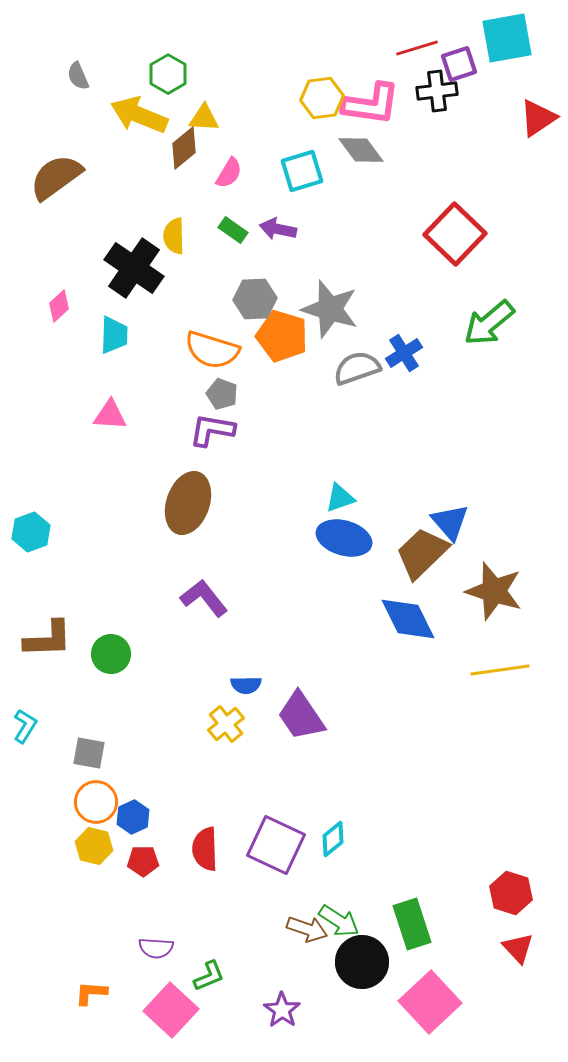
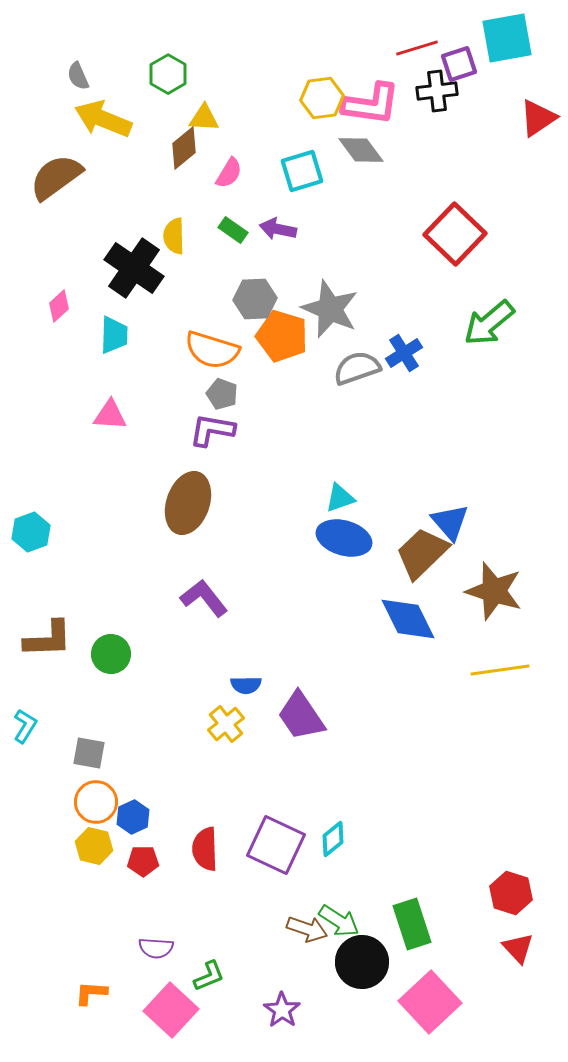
yellow arrow at (139, 115): moved 36 px left, 4 px down
gray star at (330, 309): rotated 6 degrees clockwise
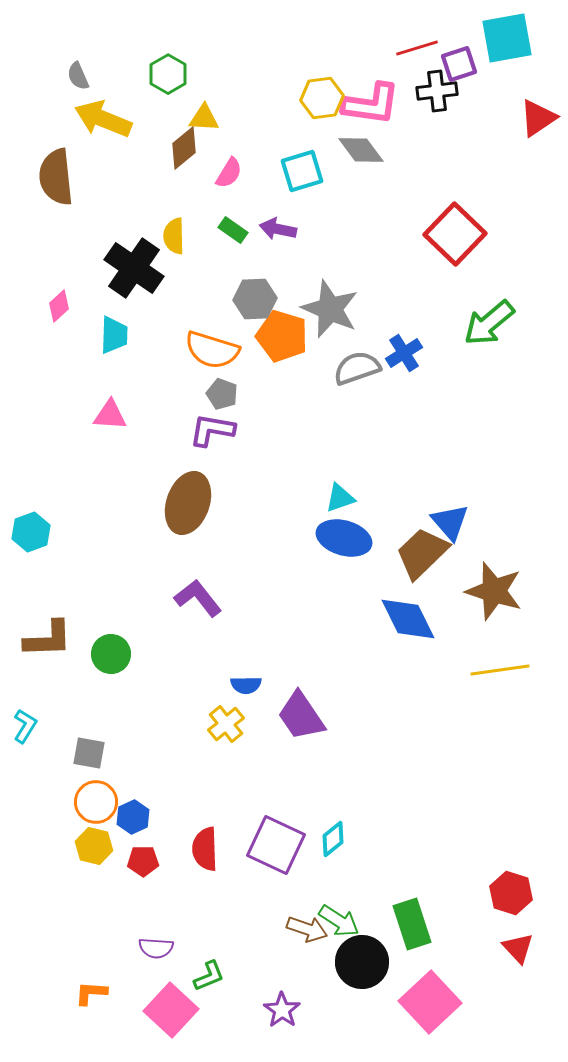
brown semicircle at (56, 177): rotated 60 degrees counterclockwise
purple L-shape at (204, 598): moved 6 px left
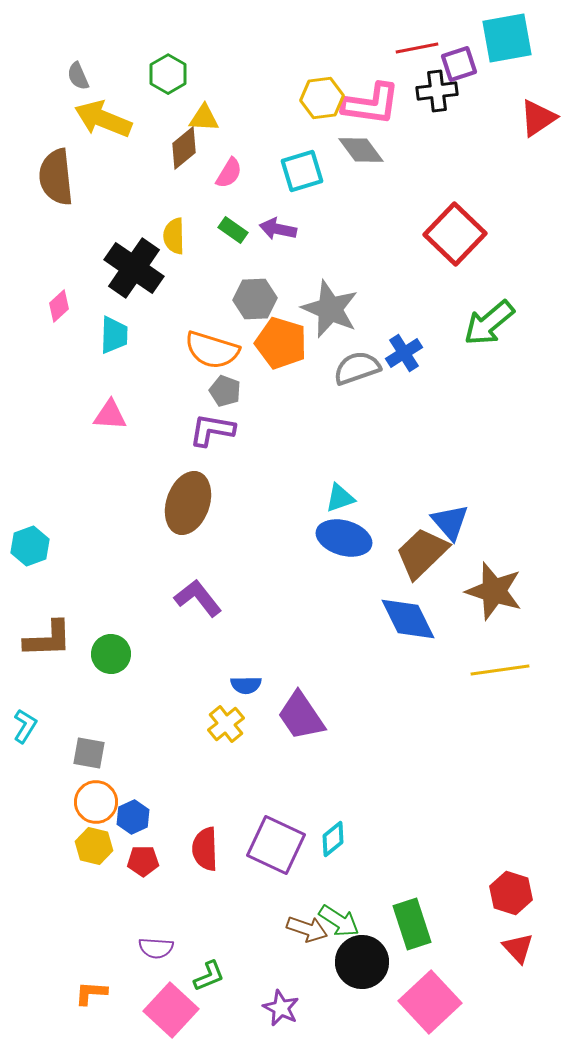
red line at (417, 48): rotated 6 degrees clockwise
orange pentagon at (282, 336): moved 1 px left, 7 px down
gray pentagon at (222, 394): moved 3 px right, 3 px up
cyan hexagon at (31, 532): moved 1 px left, 14 px down
purple star at (282, 1010): moved 1 px left, 2 px up; rotated 9 degrees counterclockwise
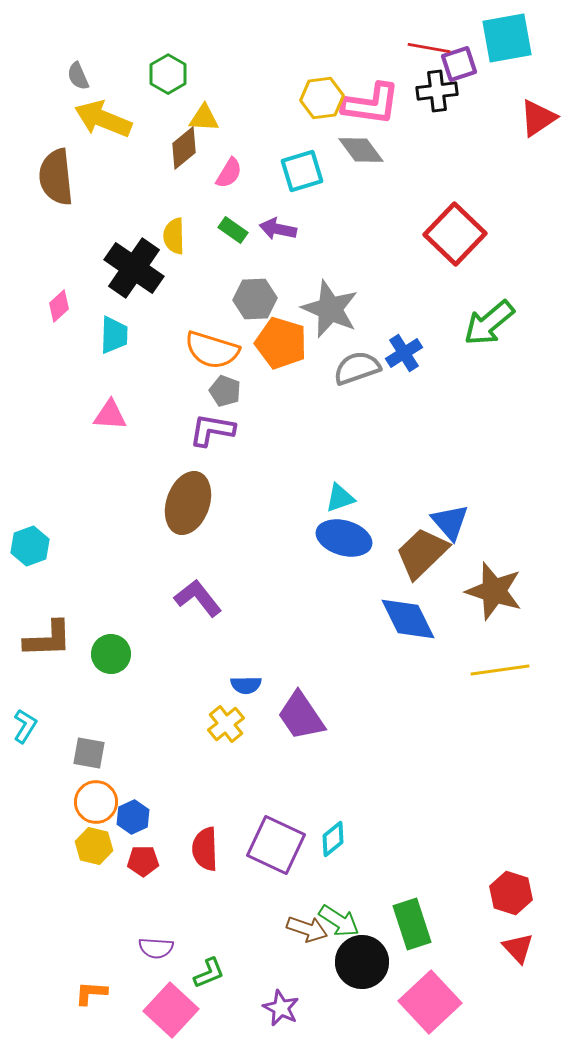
red line at (417, 48): moved 12 px right; rotated 21 degrees clockwise
green L-shape at (209, 976): moved 3 px up
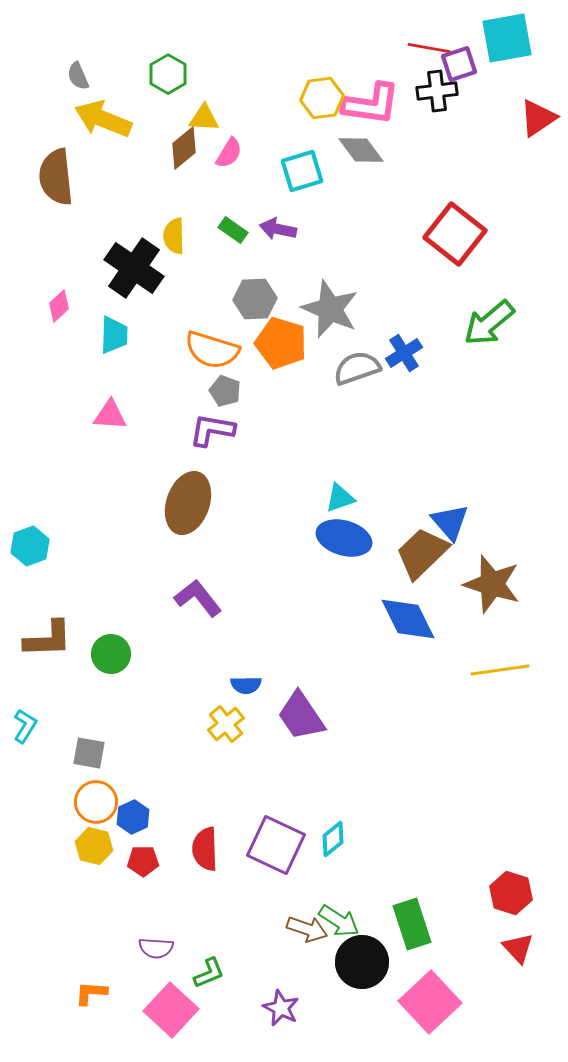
pink semicircle at (229, 173): moved 20 px up
red square at (455, 234): rotated 6 degrees counterclockwise
brown star at (494, 591): moved 2 px left, 7 px up
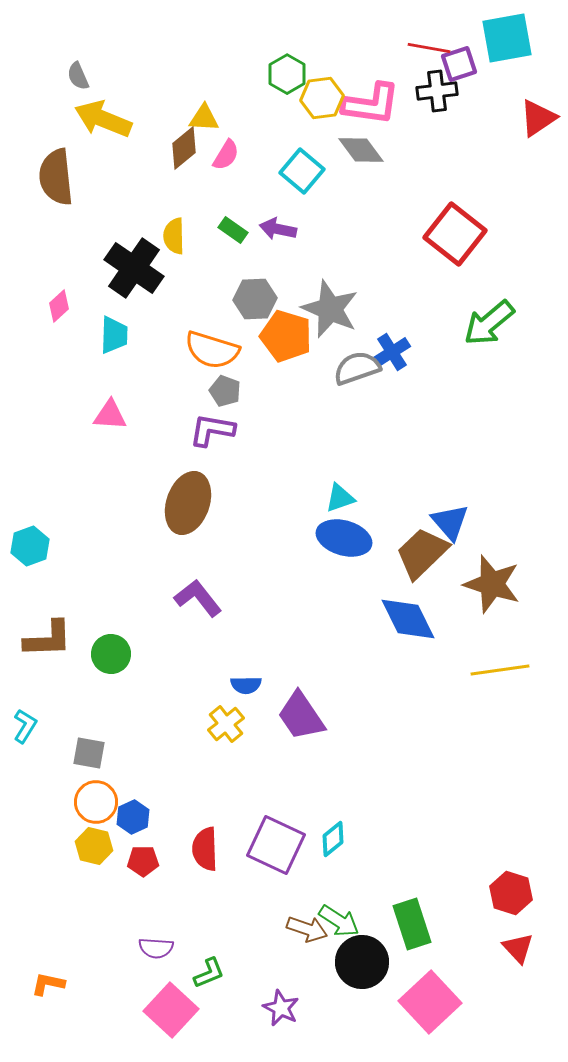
green hexagon at (168, 74): moved 119 px right
pink semicircle at (229, 153): moved 3 px left, 2 px down
cyan square at (302, 171): rotated 33 degrees counterclockwise
orange pentagon at (281, 343): moved 5 px right, 7 px up
blue cross at (404, 353): moved 12 px left, 1 px up
orange L-shape at (91, 993): moved 43 px left, 9 px up; rotated 8 degrees clockwise
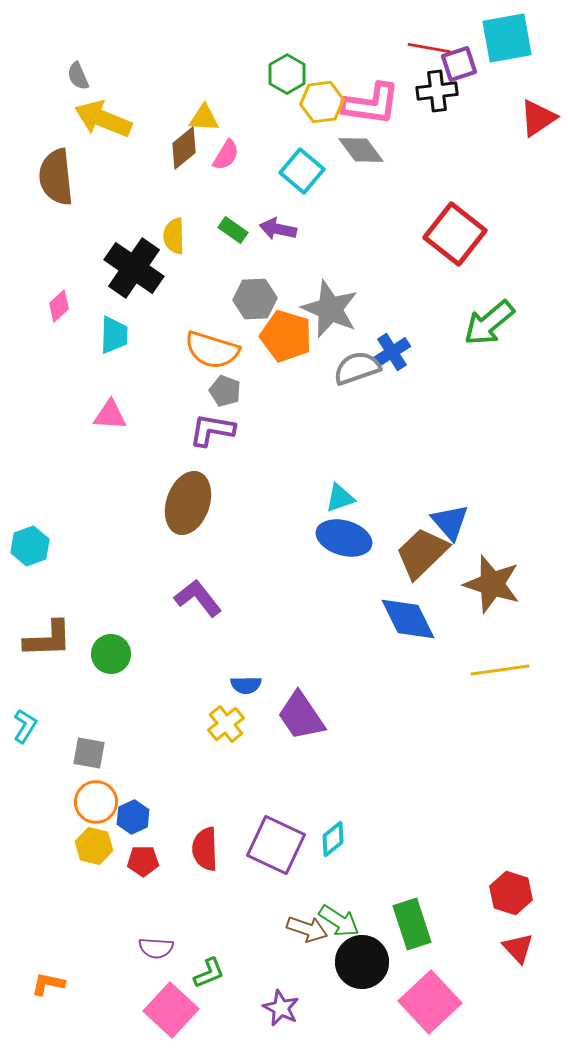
yellow hexagon at (322, 98): moved 4 px down
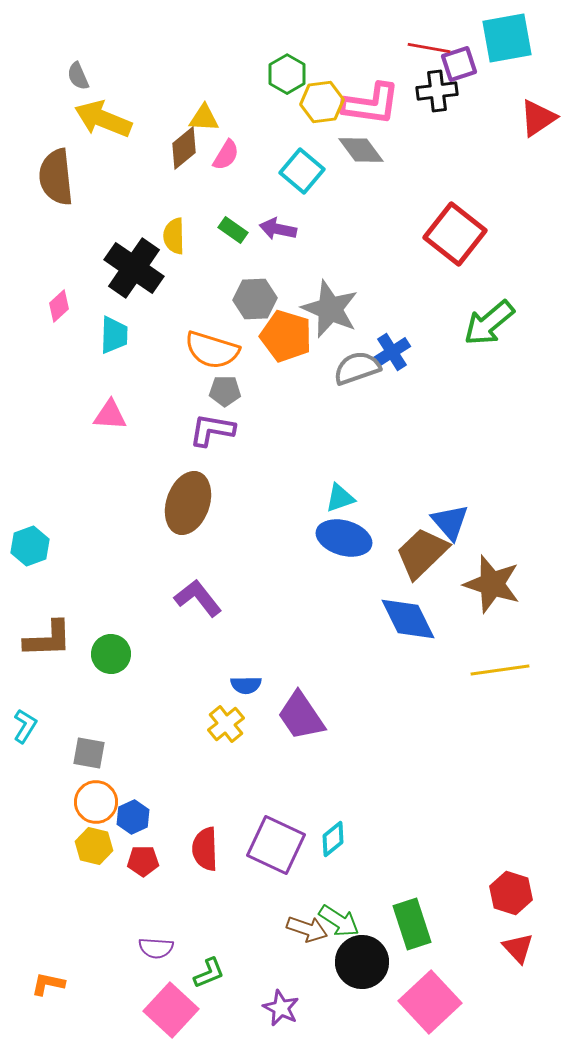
gray pentagon at (225, 391): rotated 20 degrees counterclockwise
